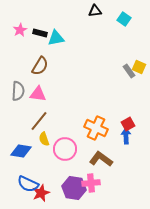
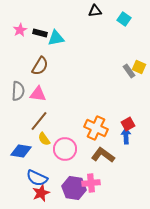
yellow semicircle: rotated 16 degrees counterclockwise
brown L-shape: moved 2 px right, 4 px up
blue semicircle: moved 9 px right, 6 px up
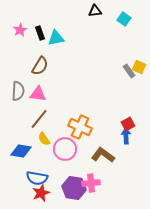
black rectangle: rotated 56 degrees clockwise
brown line: moved 2 px up
orange cross: moved 16 px left, 1 px up
blue semicircle: rotated 15 degrees counterclockwise
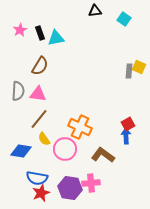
gray rectangle: rotated 40 degrees clockwise
purple hexagon: moved 4 px left
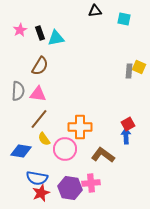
cyan square: rotated 24 degrees counterclockwise
orange cross: rotated 25 degrees counterclockwise
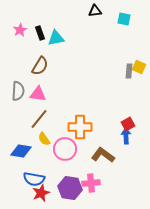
blue semicircle: moved 3 px left, 1 px down
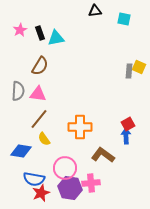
pink circle: moved 19 px down
